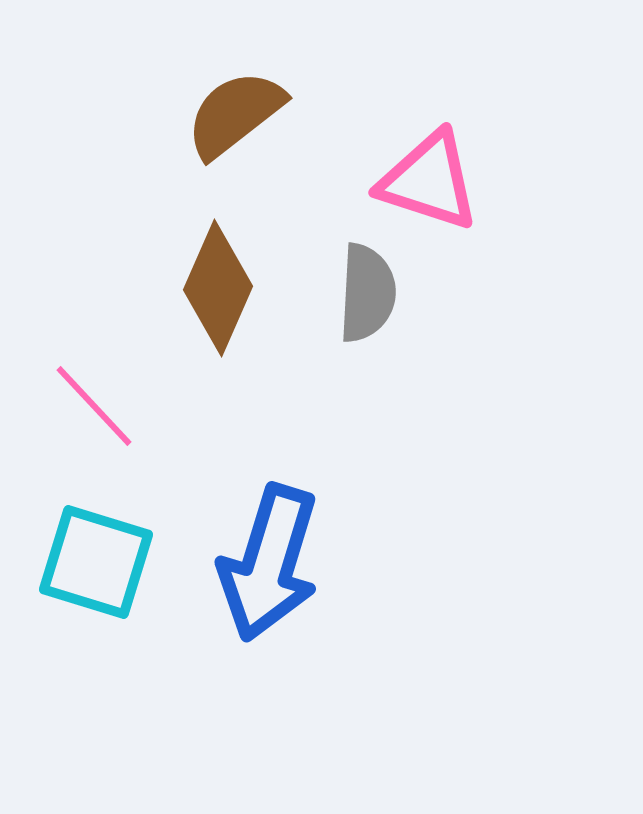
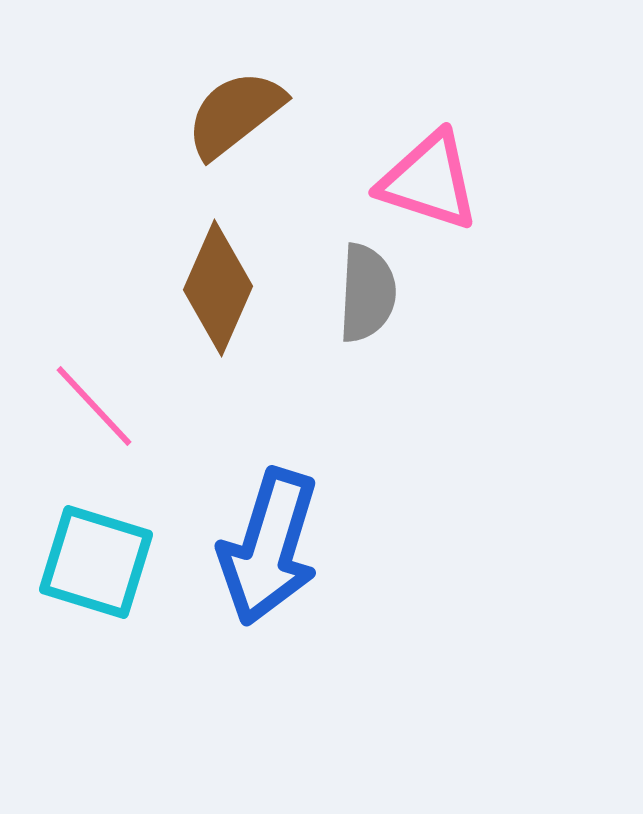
blue arrow: moved 16 px up
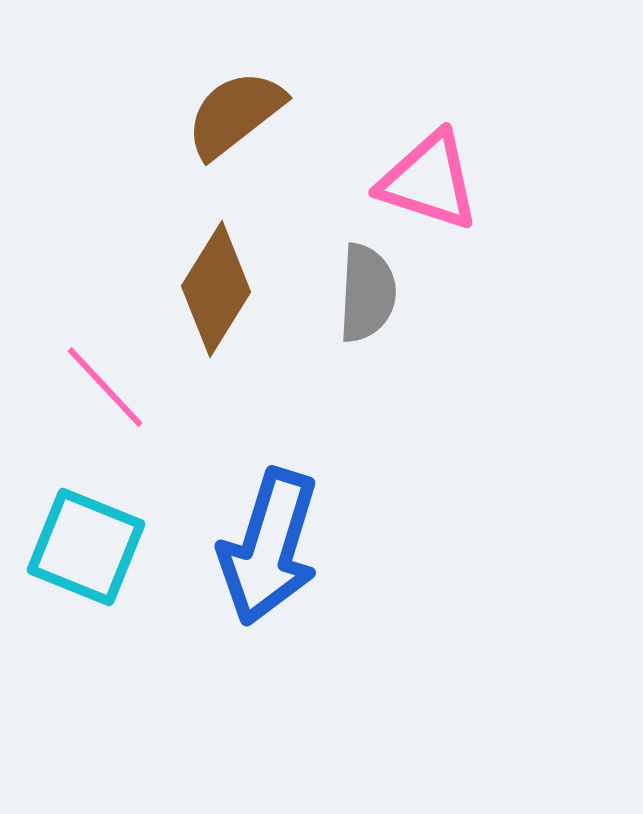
brown diamond: moved 2 px left, 1 px down; rotated 8 degrees clockwise
pink line: moved 11 px right, 19 px up
cyan square: moved 10 px left, 15 px up; rotated 5 degrees clockwise
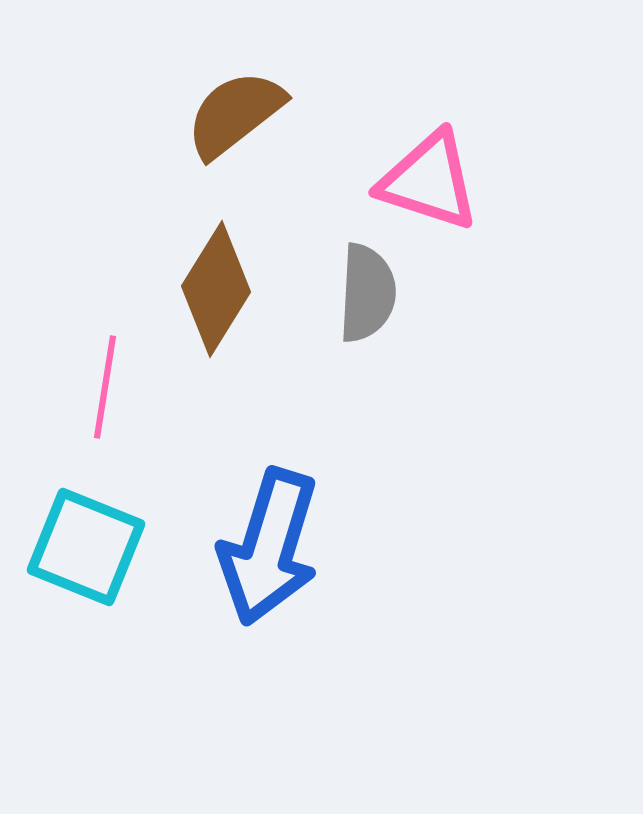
pink line: rotated 52 degrees clockwise
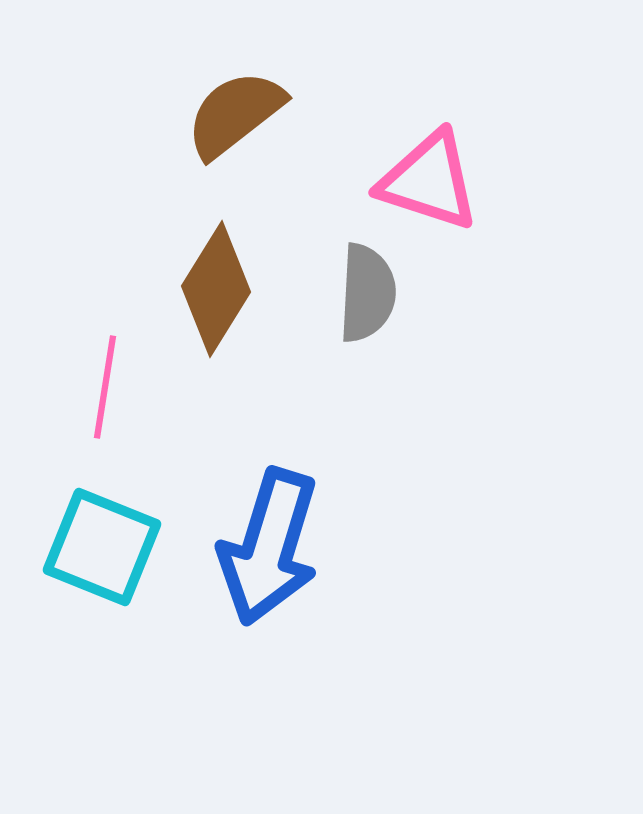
cyan square: moved 16 px right
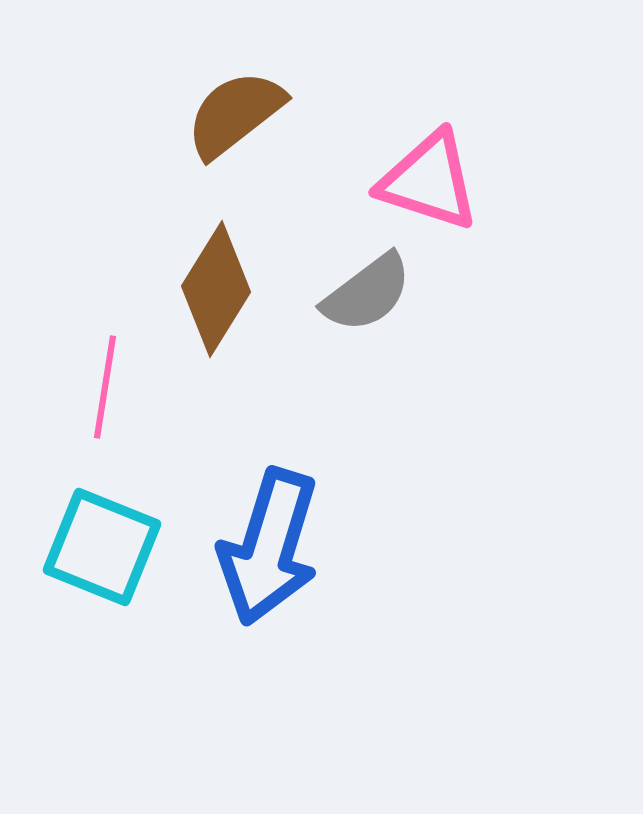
gray semicircle: rotated 50 degrees clockwise
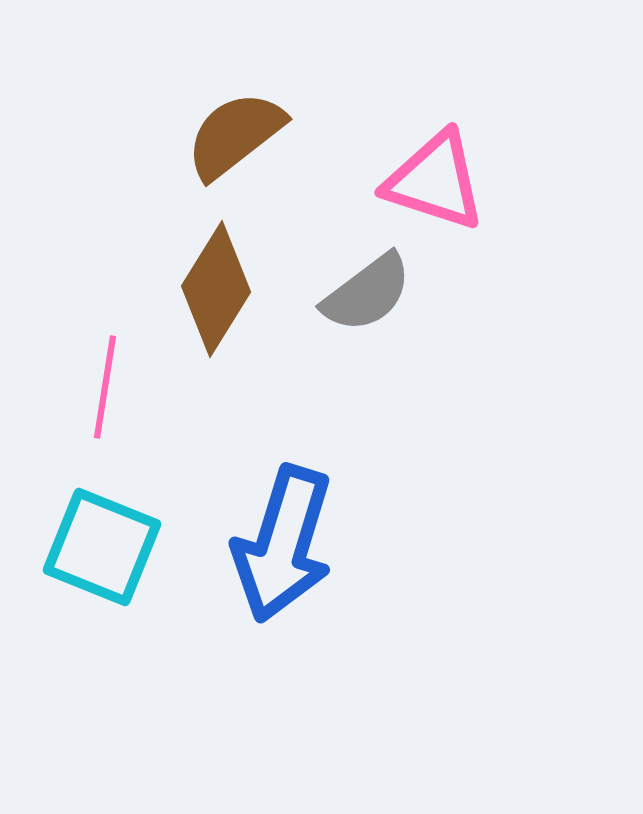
brown semicircle: moved 21 px down
pink triangle: moved 6 px right
blue arrow: moved 14 px right, 3 px up
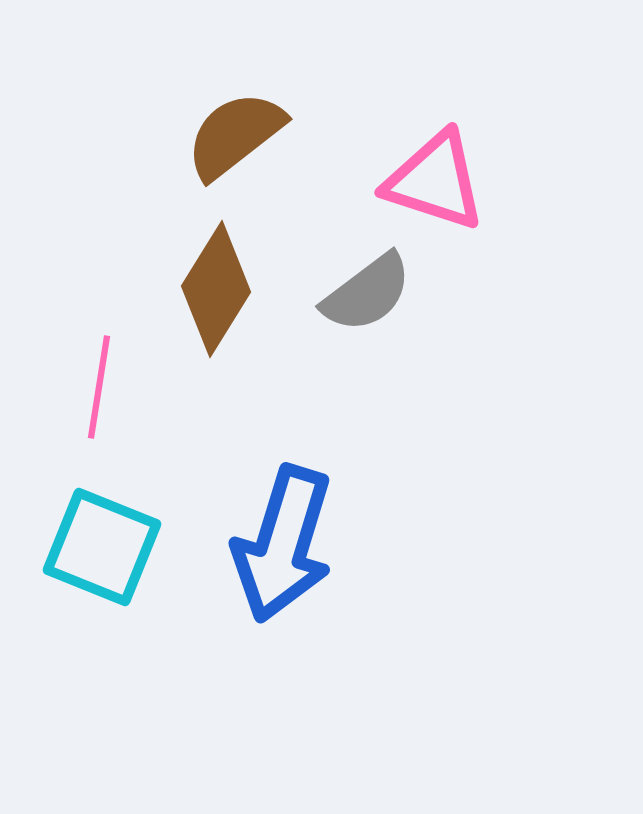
pink line: moved 6 px left
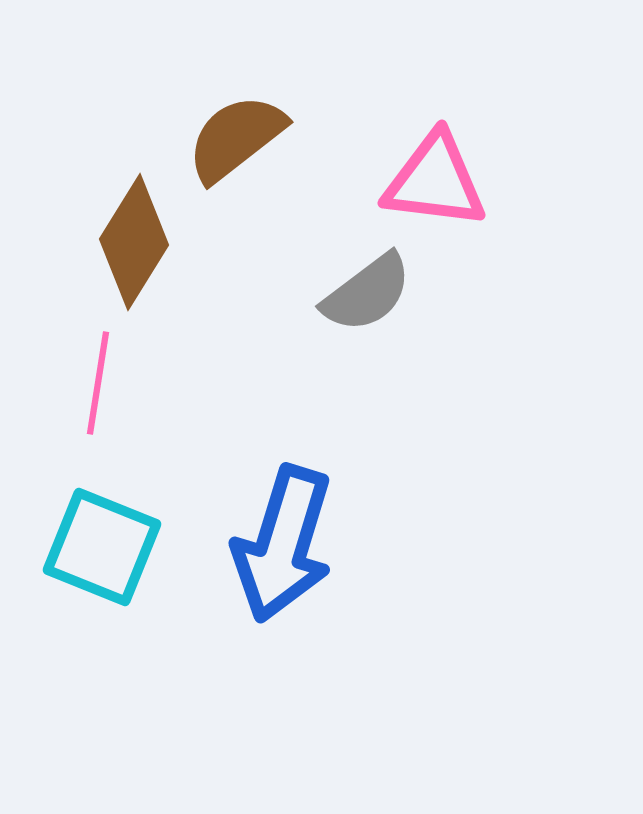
brown semicircle: moved 1 px right, 3 px down
pink triangle: rotated 11 degrees counterclockwise
brown diamond: moved 82 px left, 47 px up
pink line: moved 1 px left, 4 px up
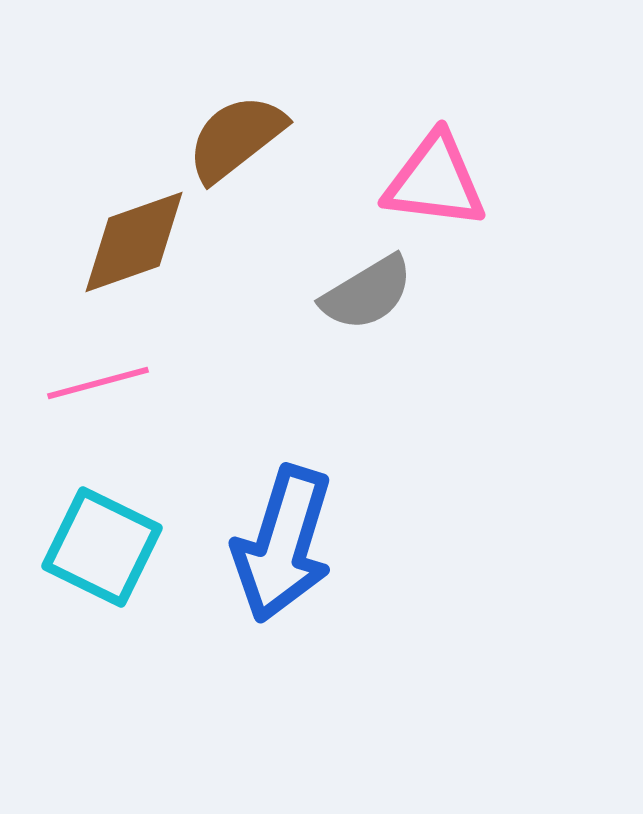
brown diamond: rotated 39 degrees clockwise
gray semicircle: rotated 6 degrees clockwise
pink line: rotated 66 degrees clockwise
cyan square: rotated 4 degrees clockwise
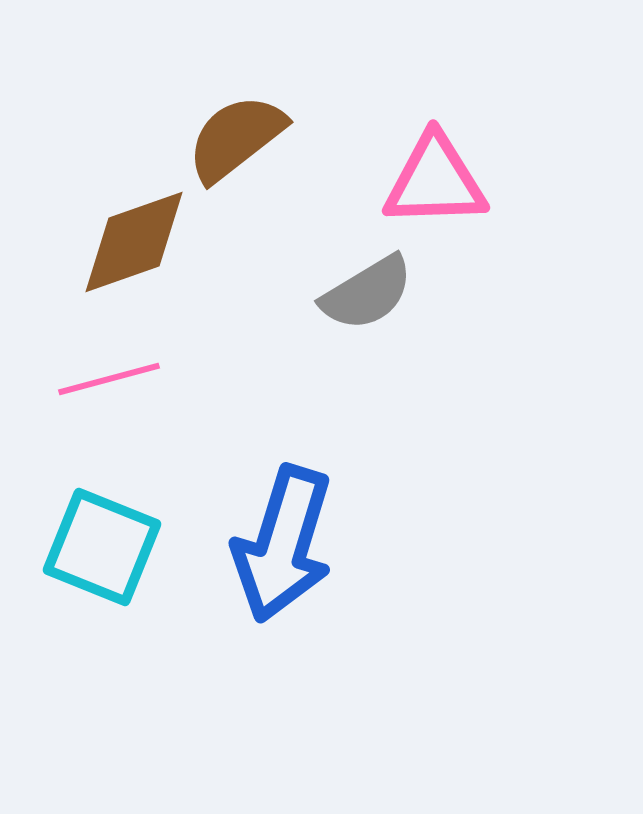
pink triangle: rotated 9 degrees counterclockwise
pink line: moved 11 px right, 4 px up
cyan square: rotated 4 degrees counterclockwise
